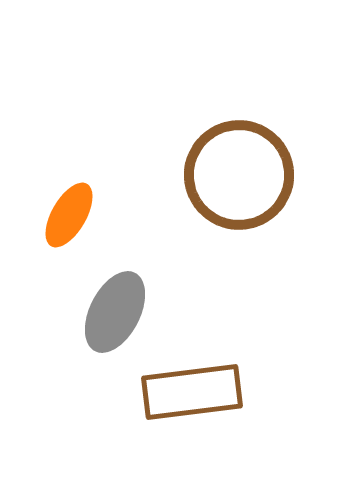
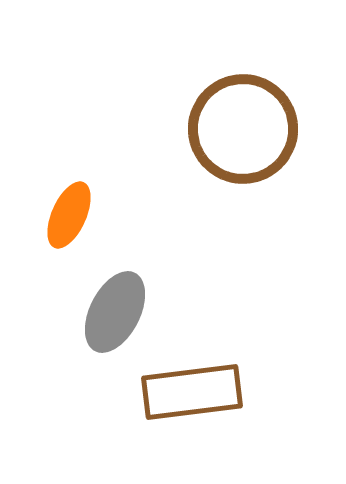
brown circle: moved 4 px right, 46 px up
orange ellipse: rotated 6 degrees counterclockwise
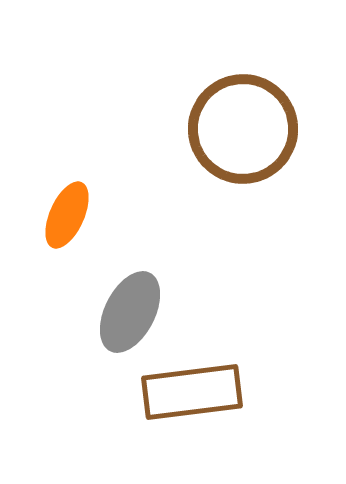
orange ellipse: moved 2 px left
gray ellipse: moved 15 px right
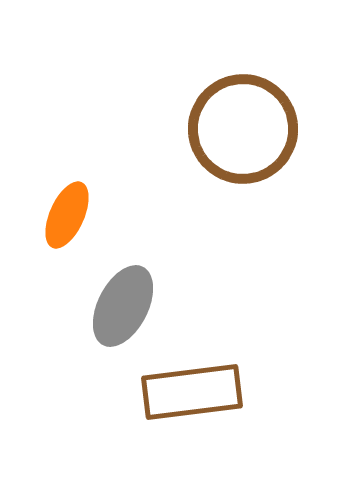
gray ellipse: moved 7 px left, 6 px up
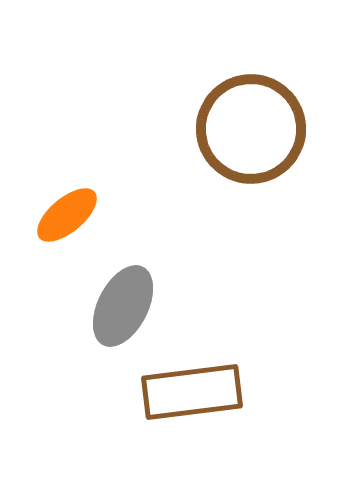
brown circle: moved 8 px right
orange ellipse: rotated 26 degrees clockwise
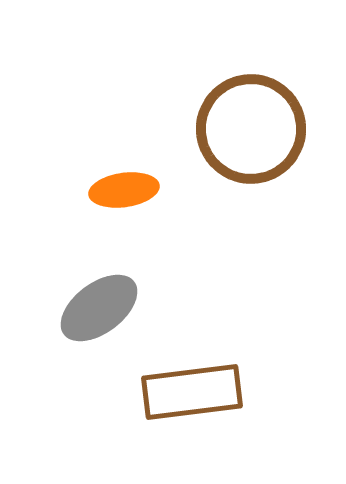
orange ellipse: moved 57 px right, 25 px up; rotated 32 degrees clockwise
gray ellipse: moved 24 px left, 2 px down; rotated 26 degrees clockwise
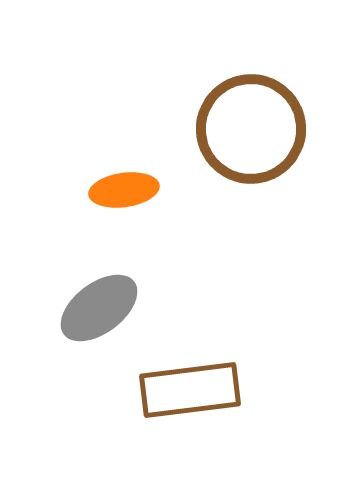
brown rectangle: moved 2 px left, 2 px up
